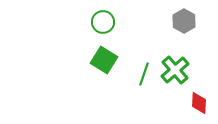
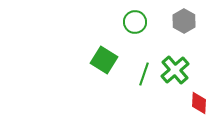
green circle: moved 32 px right
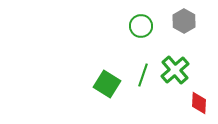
green circle: moved 6 px right, 4 px down
green square: moved 3 px right, 24 px down
green line: moved 1 px left, 1 px down
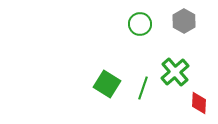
green circle: moved 1 px left, 2 px up
green cross: moved 2 px down
green line: moved 13 px down
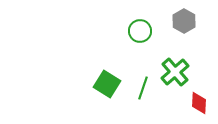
green circle: moved 7 px down
